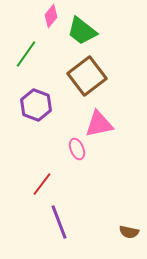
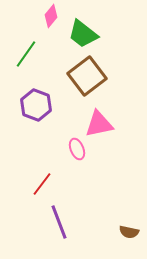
green trapezoid: moved 1 px right, 3 px down
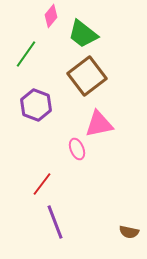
purple line: moved 4 px left
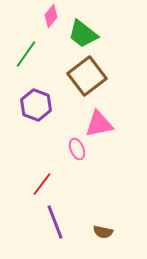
brown semicircle: moved 26 px left
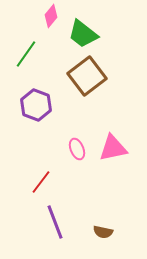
pink triangle: moved 14 px right, 24 px down
red line: moved 1 px left, 2 px up
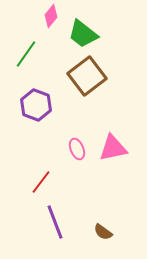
brown semicircle: rotated 24 degrees clockwise
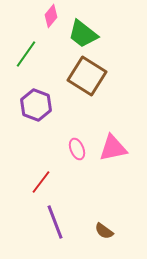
brown square: rotated 21 degrees counterclockwise
brown semicircle: moved 1 px right, 1 px up
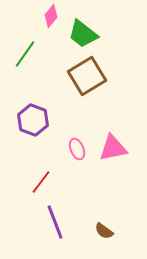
green line: moved 1 px left
brown square: rotated 27 degrees clockwise
purple hexagon: moved 3 px left, 15 px down
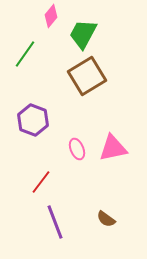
green trapezoid: rotated 80 degrees clockwise
brown semicircle: moved 2 px right, 12 px up
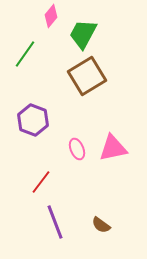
brown semicircle: moved 5 px left, 6 px down
